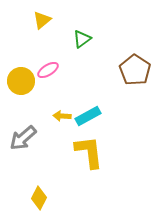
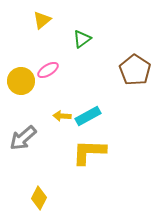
yellow L-shape: rotated 81 degrees counterclockwise
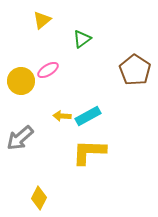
gray arrow: moved 3 px left
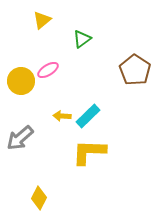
cyan rectangle: rotated 15 degrees counterclockwise
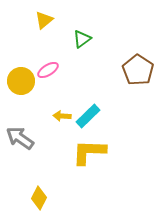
yellow triangle: moved 2 px right
brown pentagon: moved 3 px right
gray arrow: rotated 76 degrees clockwise
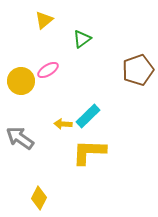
brown pentagon: rotated 20 degrees clockwise
yellow arrow: moved 1 px right, 8 px down
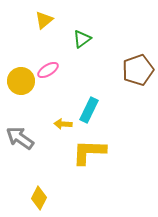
cyan rectangle: moved 1 px right, 6 px up; rotated 20 degrees counterclockwise
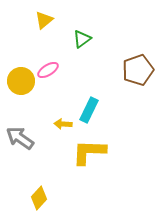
yellow diamond: rotated 15 degrees clockwise
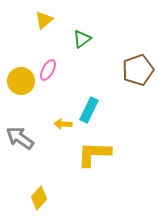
pink ellipse: rotated 30 degrees counterclockwise
yellow L-shape: moved 5 px right, 2 px down
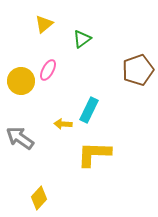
yellow triangle: moved 4 px down
